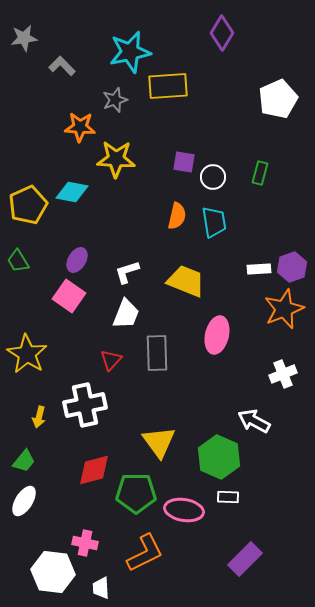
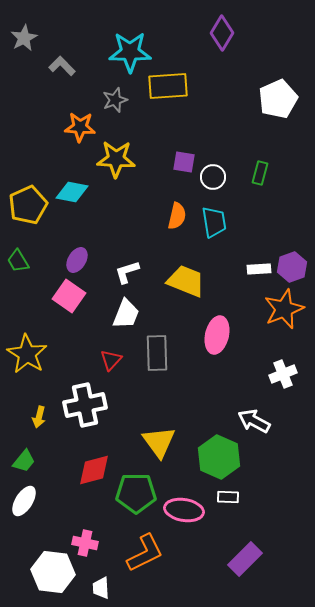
gray star at (24, 38): rotated 20 degrees counterclockwise
cyan star at (130, 52): rotated 12 degrees clockwise
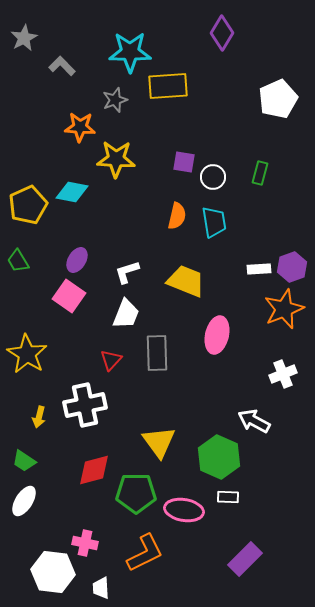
green trapezoid at (24, 461): rotated 85 degrees clockwise
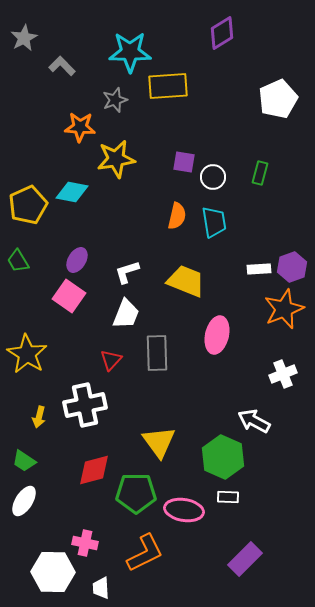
purple diamond at (222, 33): rotated 28 degrees clockwise
yellow star at (116, 159): rotated 12 degrees counterclockwise
green hexagon at (219, 457): moved 4 px right
white hexagon at (53, 572): rotated 6 degrees counterclockwise
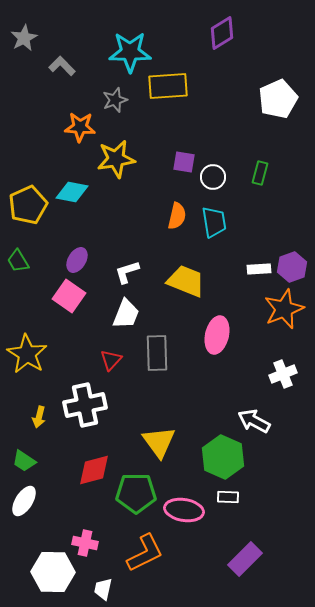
white trapezoid at (101, 588): moved 2 px right, 1 px down; rotated 15 degrees clockwise
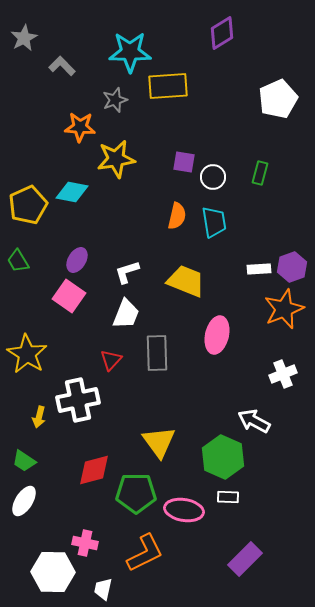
white cross at (85, 405): moved 7 px left, 5 px up
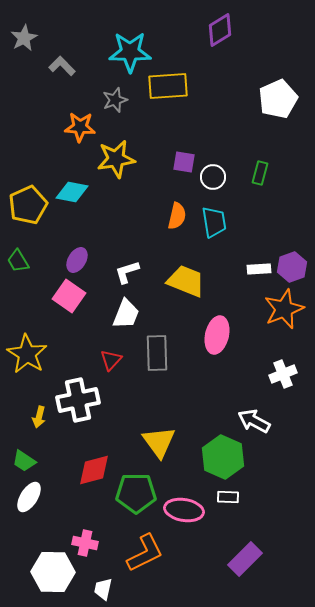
purple diamond at (222, 33): moved 2 px left, 3 px up
white ellipse at (24, 501): moved 5 px right, 4 px up
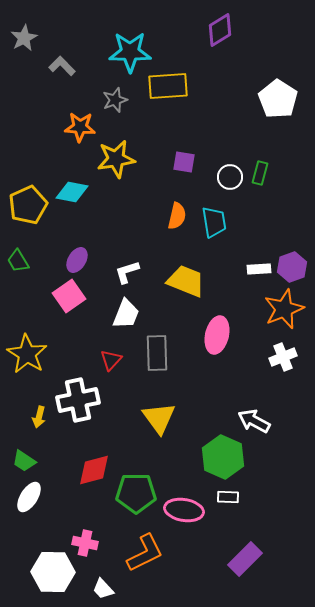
white pentagon at (278, 99): rotated 15 degrees counterclockwise
white circle at (213, 177): moved 17 px right
pink square at (69, 296): rotated 20 degrees clockwise
white cross at (283, 374): moved 17 px up
yellow triangle at (159, 442): moved 24 px up
white trapezoid at (103, 589): rotated 55 degrees counterclockwise
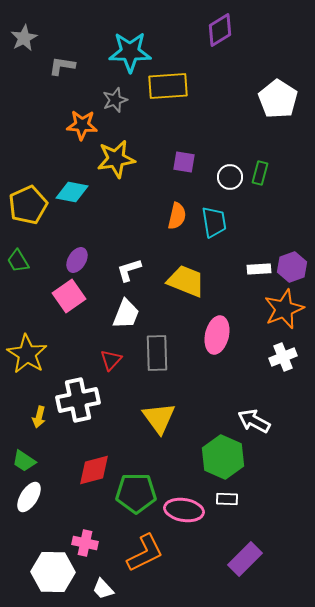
gray L-shape at (62, 66): rotated 36 degrees counterclockwise
orange star at (80, 127): moved 2 px right, 2 px up
white L-shape at (127, 272): moved 2 px right, 2 px up
white rectangle at (228, 497): moved 1 px left, 2 px down
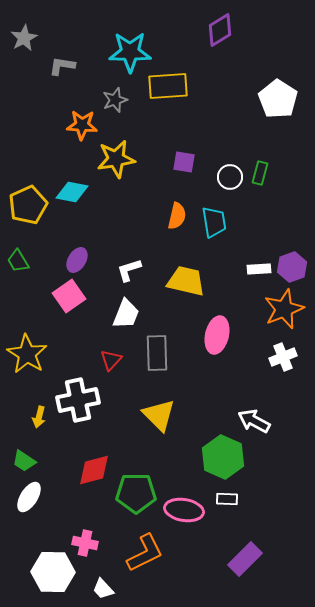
yellow trapezoid at (186, 281): rotated 9 degrees counterclockwise
yellow triangle at (159, 418): moved 3 px up; rotated 9 degrees counterclockwise
